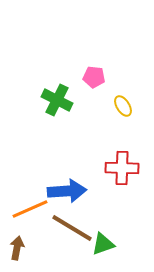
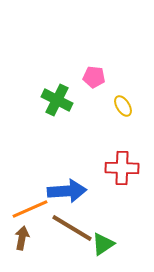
green triangle: rotated 15 degrees counterclockwise
brown arrow: moved 5 px right, 10 px up
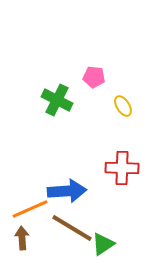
brown arrow: rotated 15 degrees counterclockwise
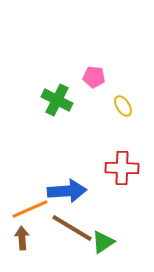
green triangle: moved 2 px up
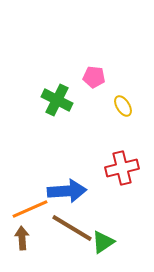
red cross: rotated 16 degrees counterclockwise
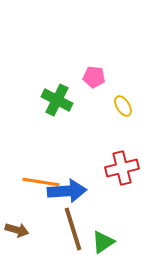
orange line: moved 11 px right, 27 px up; rotated 33 degrees clockwise
brown line: moved 1 px right, 1 px down; rotated 42 degrees clockwise
brown arrow: moved 5 px left, 8 px up; rotated 110 degrees clockwise
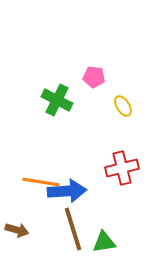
green triangle: moved 1 px right; rotated 25 degrees clockwise
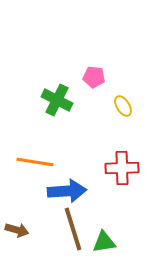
red cross: rotated 12 degrees clockwise
orange line: moved 6 px left, 20 px up
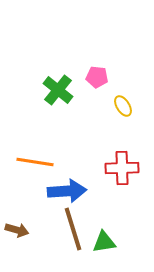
pink pentagon: moved 3 px right
green cross: moved 1 px right, 10 px up; rotated 12 degrees clockwise
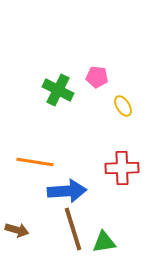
green cross: rotated 12 degrees counterclockwise
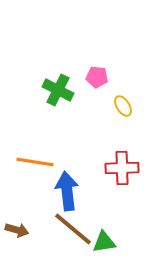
blue arrow: rotated 93 degrees counterclockwise
brown line: rotated 33 degrees counterclockwise
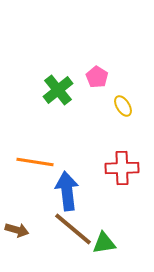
pink pentagon: rotated 25 degrees clockwise
green cross: rotated 24 degrees clockwise
green triangle: moved 1 px down
